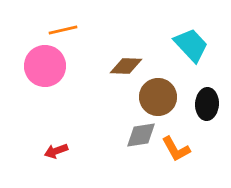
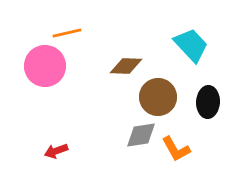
orange line: moved 4 px right, 3 px down
black ellipse: moved 1 px right, 2 px up
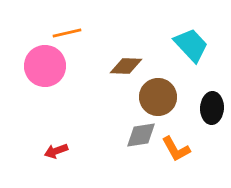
black ellipse: moved 4 px right, 6 px down
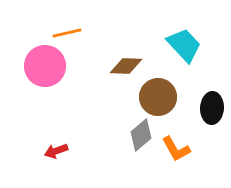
cyan trapezoid: moved 7 px left
gray diamond: rotated 32 degrees counterclockwise
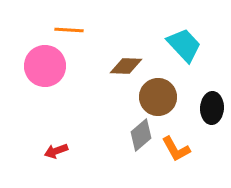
orange line: moved 2 px right, 3 px up; rotated 16 degrees clockwise
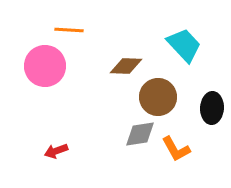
gray diamond: moved 1 px left, 1 px up; rotated 32 degrees clockwise
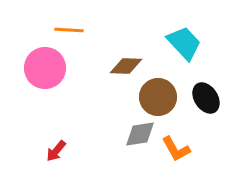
cyan trapezoid: moved 2 px up
pink circle: moved 2 px down
black ellipse: moved 6 px left, 10 px up; rotated 36 degrees counterclockwise
red arrow: rotated 30 degrees counterclockwise
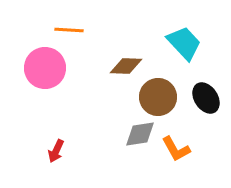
red arrow: rotated 15 degrees counterclockwise
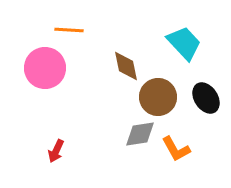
brown diamond: rotated 76 degrees clockwise
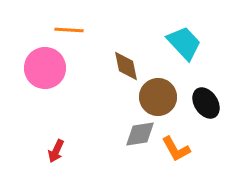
black ellipse: moved 5 px down
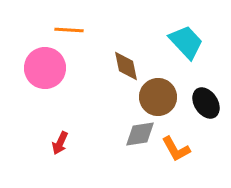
cyan trapezoid: moved 2 px right, 1 px up
red arrow: moved 4 px right, 8 px up
